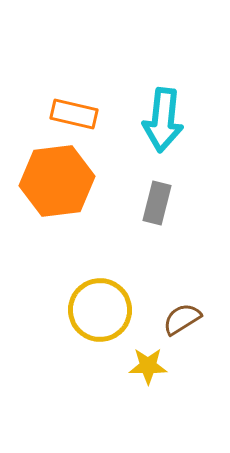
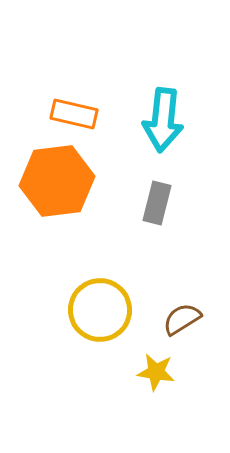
yellow star: moved 8 px right, 6 px down; rotated 9 degrees clockwise
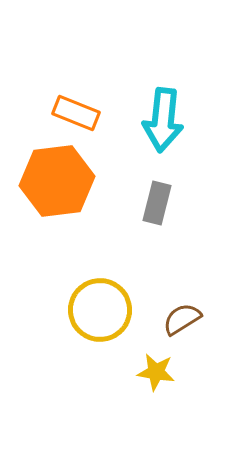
orange rectangle: moved 2 px right, 1 px up; rotated 9 degrees clockwise
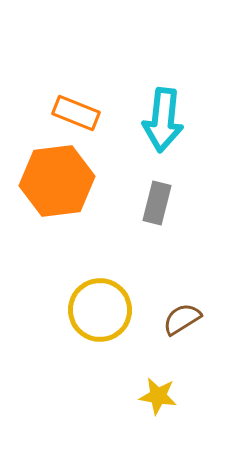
yellow star: moved 2 px right, 24 px down
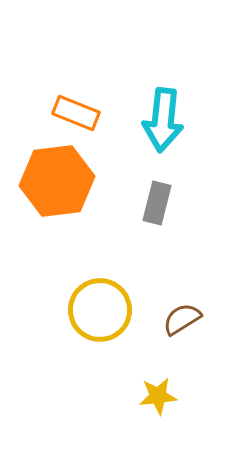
yellow star: rotated 15 degrees counterclockwise
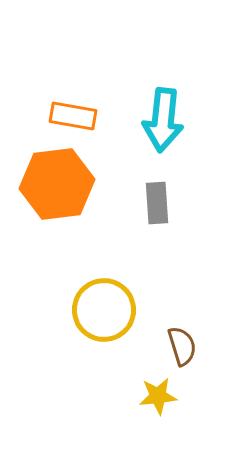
orange rectangle: moved 3 px left, 3 px down; rotated 12 degrees counterclockwise
orange hexagon: moved 3 px down
gray rectangle: rotated 18 degrees counterclockwise
yellow circle: moved 4 px right
brown semicircle: moved 27 px down; rotated 105 degrees clockwise
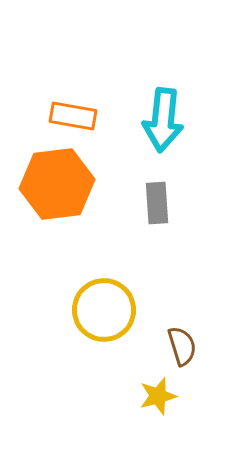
yellow star: rotated 9 degrees counterclockwise
